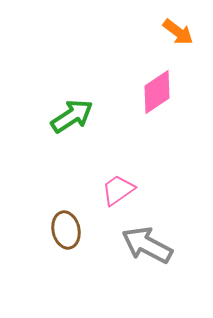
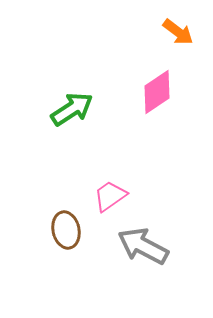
green arrow: moved 7 px up
pink trapezoid: moved 8 px left, 6 px down
gray arrow: moved 4 px left, 1 px down
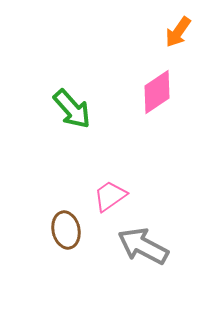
orange arrow: rotated 88 degrees clockwise
green arrow: rotated 81 degrees clockwise
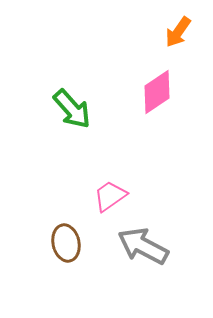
brown ellipse: moved 13 px down
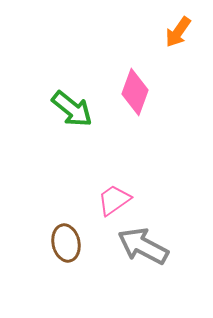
pink diamond: moved 22 px left; rotated 36 degrees counterclockwise
green arrow: rotated 9 degrees counterclockwise
pink trapezoid: moved 4 px right, 4 px down
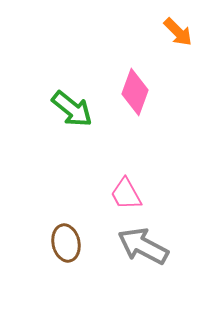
orange arrow: rotated 80 degrees counterclockwise
pink trapezoid: moved 12 px right, 6 px up; rotated 84 degrees counterclockwise
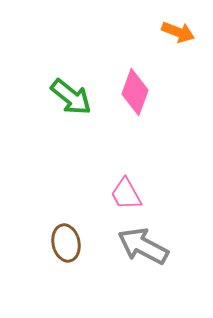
orange arrow: rotated 24 degrees counterclockwise
green arrow: moved 1 px left, 12 px up
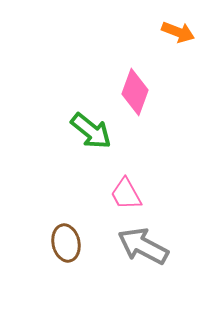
green arrow: moved 20 px right, 34 px down
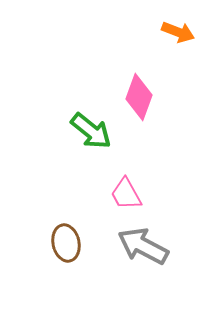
pink diamond: moved 4 px right, 5 px down
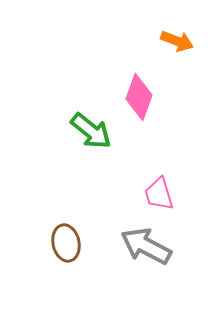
orange arrow: moved 1 px left, 9 px down
pink trapezoid: moved 33 px right; rotated 12 degrees clockwise
gray arrow: moved 3 px right
